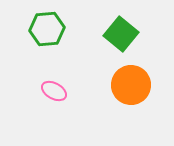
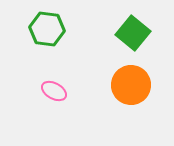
green hexagon: rotated 12 degrees clockwise
green square: moved 12 px right, 1 px up
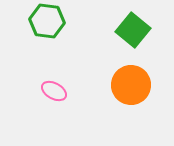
green hexagon: moved 8 px up
green square: moved 3 px up
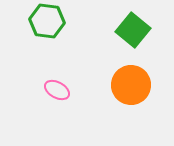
pink ellipse: moved 3 px right, 1 px up
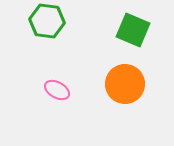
green square: rotated 16 degrees counterclockwise
orange circle: moved 6 px left, 1 px up
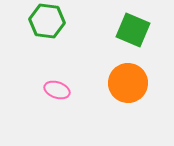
orange circle: moved 3 px right, 1 px up
pink ellipse: rotated 10 degrees counterclockwise
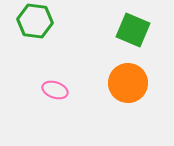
green hexagon: moved 12 px left
pink ellipse: moved 2 px left
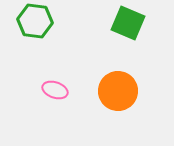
green square: moved 5 px left, 7 px up
orange circle: moved 10 px left, 8 px down
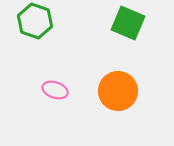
green hexagon: rotated 12 degrees clockwise
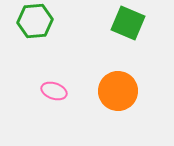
green hexagon: rotated 24 degrees counterclockwise
pink ellipse: moved 1 px left, 1 px down
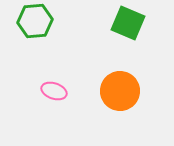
orange circle: moved 2 px right
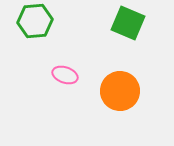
pink ellipse: moved 11 px right, 16 px up
